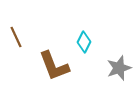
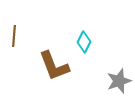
brown line: moved 2 px left, 1 px up; rotated 30 degrees clockwise
gray star: moved 13 px down
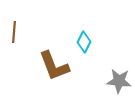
brown line: moved 4 px up
gray star: rotated 25 degrees clockwise
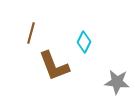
brown line: moved 17 px right, 1 px down; rotated 10 degrees clockwise
gray star: moved 2 px left, 1 px down
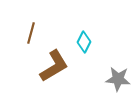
brown L-shape: rotated 100 degrees counterclockwise
gray star: moved 1 px right, 3 px up
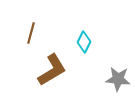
brown L-shape: moved 2 px left, 4 px down
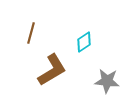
cyan diamond: rotated 30 degrees clockwise
gray star: moved 11 px left, 2 px down
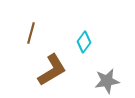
cyan diamond: rotated 20 degrees counterclockwise
gray star: rotated 15 degrees counterclockwise
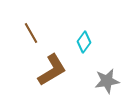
brown line: rotated 45 degrees counterclockwise
